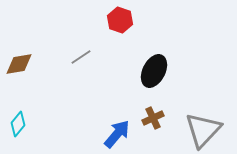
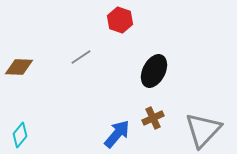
brown diamond: moved 3 px down; rotated 12 degrees clockwise
cyan diamond: moved 2 px right, 11 px down
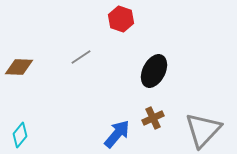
red hexagon: moved 1 px right, 1 px up
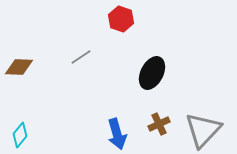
black ellipse: moved 2 px left, 2 px down
brown cross: moved 6 px right, 6 px down
blue arrow: rotated 124 degrees clockwise
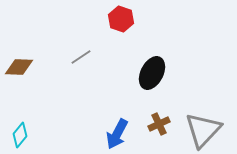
blue arrow: rotated 44 degrees clockwise
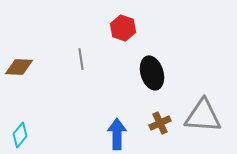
red hexagon: moved 2 px right, 9 px down
gray line: moved 2 px down; rotated 65 degrees counterclockwise
black ellipse: rotated 44 degrees counterclockwise
brown cross: moved 1 px right, 1 px up
gray triangle: moved 14 px up; rotated 51 degrees clockwise
blue arrow: rotated 152 degrees clockwise
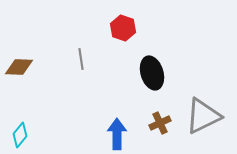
gray triangle: rotated 30 degrees counterclockwise
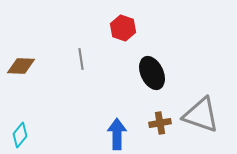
brown diamond: moved 2 px right, 1 px up
black ellipse: rotated 8 degrees counterclockwise
gray triangle: moved 2 px left, 1 px up; rotated 45 degrees clockwise
brown cross: rotated 15 degrees clockwise
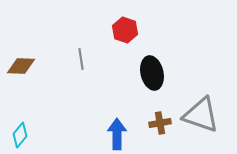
red hexagon: moved 2 px right, 2 px down
black ellipse: rotated 12 degrees clockwise
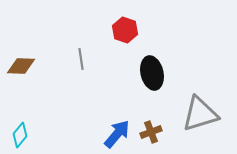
gray triangle: moved 1 px left, 1 px up; rotated 36 degrees counterclockwise
brown cross: moved 9 px left, 9 px down; rotated 10 degrees counterclockwise
blue arrow: rotated 40 degrees clockwise
